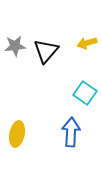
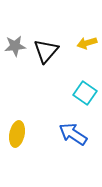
blue arrow: moved 2 px right, 2 px down; rotated 60 degrees counterclockwise
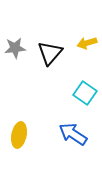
gray star: moved 2 px down
black triangle: moved 4 px right, 2 px down
yellow ellipse: moved 2 px right, 1 px down
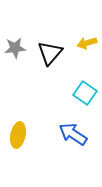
yellow ellipse: moved 1 px left
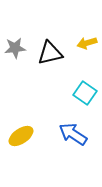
black triangle: rotated 36 degrees clockwise
yellow ellipse: moved 3 px right, 1 px down; rotated 45 degrees clockwise
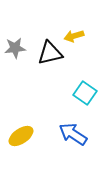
yellow arrow: moved 13 px left, 7 px up
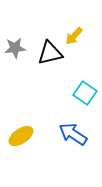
yellow arrow: rotated 30 degrees counterclockwise
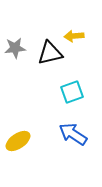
yellow arrow: rotated 42 degrees clockwise
cyan square: moved 13 px left, 1 px up; rotated 35 degrees clockwise
yellow ellipse: moved 3 px left, 5 px down
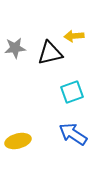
yellow ellipse: rotated 20 degrees clockwise
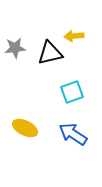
yellow ellipse: moved 7 px right, 13 px up; rotated 40 degrees clockwise
